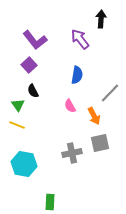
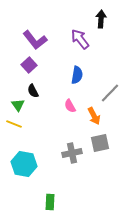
yellow line: moved 3 px left, 1 px up
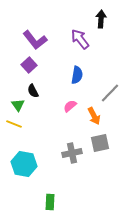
pink semicircle: rotated 80 degrees clockwise
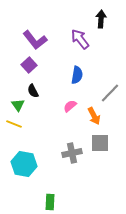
gray square: rotated 12 degrees clockwise
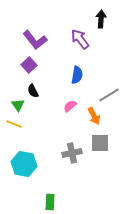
gray line: moved 1 px left, 2 px down; rotated 15 degrees clockwise
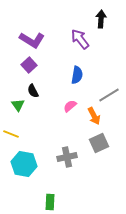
purple L-shape: moved 3 px left; rotated 20 degrees counterclockwise
yellow line: moved 3 px left, 10 px down
gray square: moved 1 px left; rotated 24 degrees counterclockwise
gray cross: moved 5 px left, 4 px down
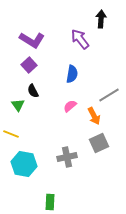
blue semicircle: moved 5 px left, 1 px up
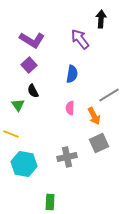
pink semicircle: moved 2 px down; rotated 48 degrees counterclockwise
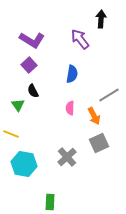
gray cross: rotated 30 degrees counterclockwise
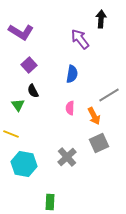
purple L-shape: moved 11 px left, 8 px up
